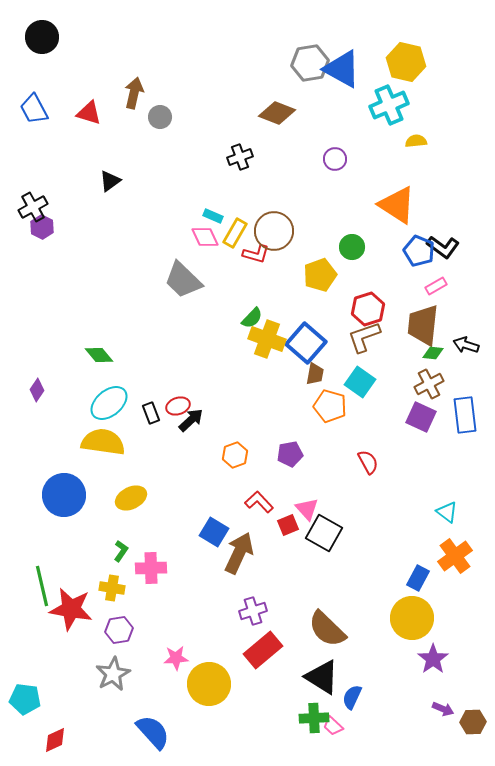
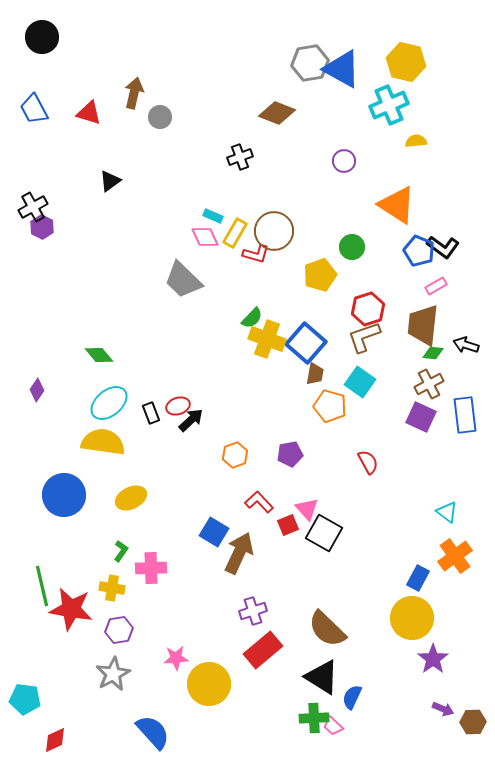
purple circle at (335, 159): moved 9 px right, 2 px down
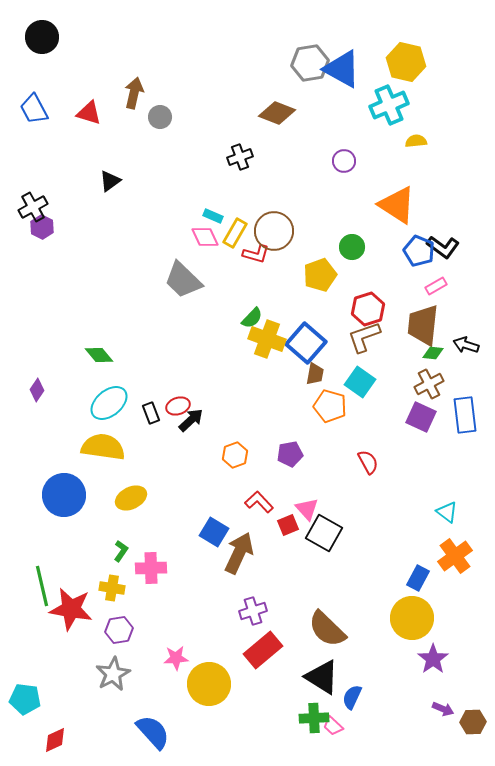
yellow semicircle at (103, 442): moved 5 px down
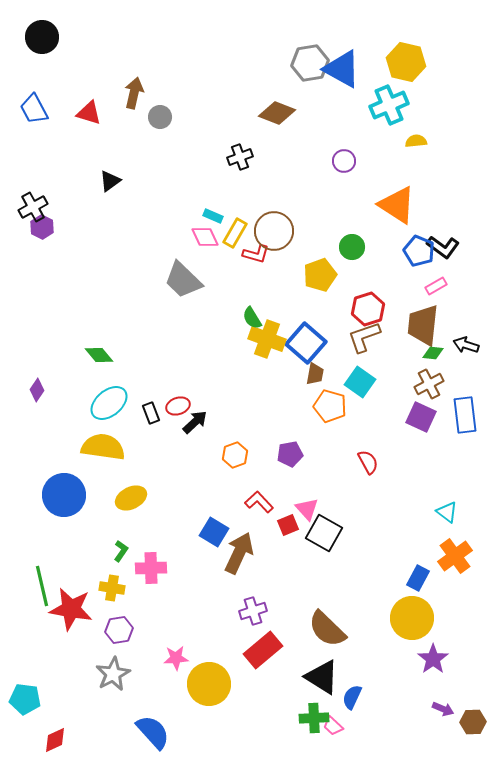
green semicircle at (252, 318): rotated 105 degrees clockwise
black arrow at (191, 420): moved 4 px right, 2 px down
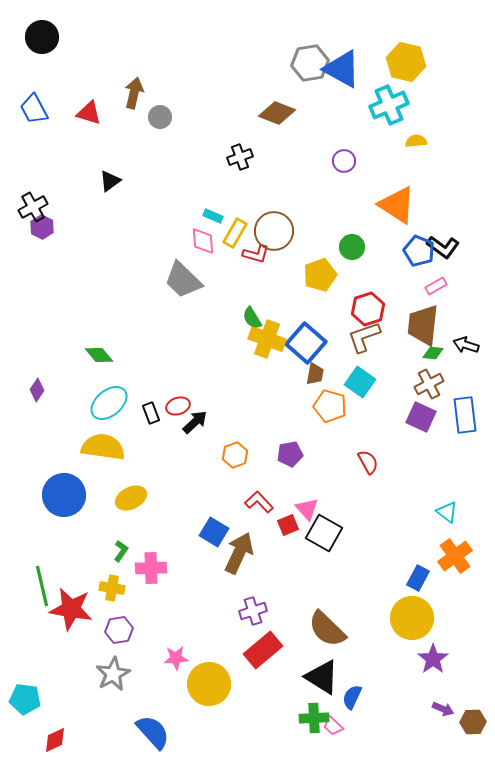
pink diamond at (205, 237): moved 2 px left, 4 px down; rotated 20 degrees clockwise
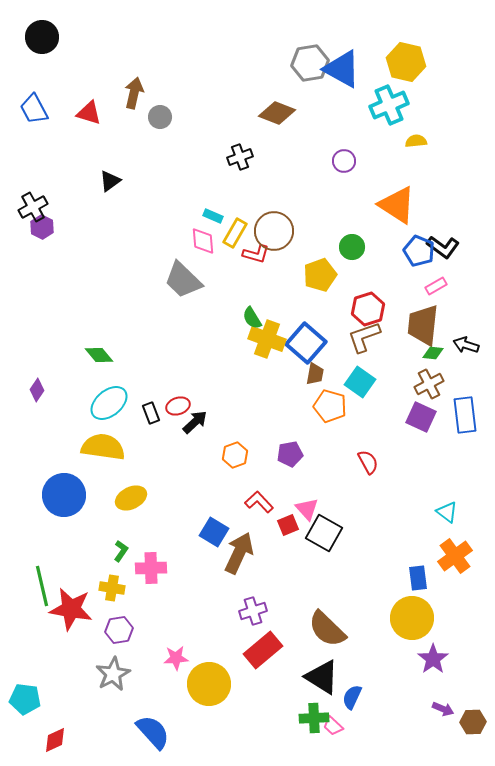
blue rectangle at (418, 578): rotated 35 degrees counterclockwise
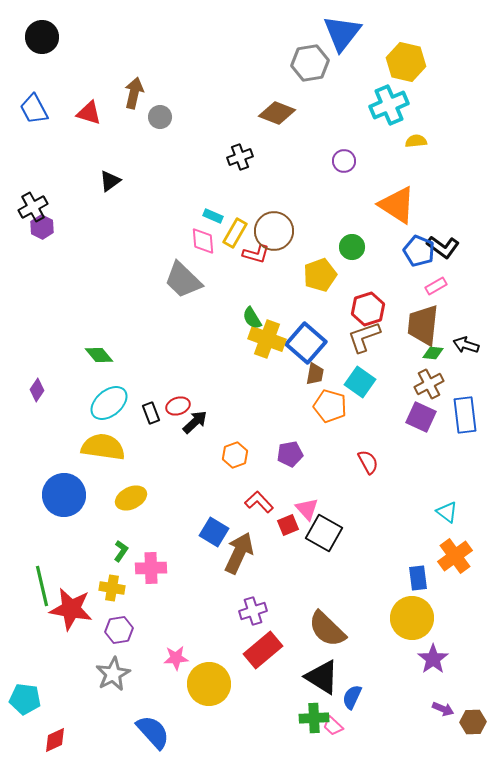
blue triangle at (342, 69): moved 36 px up; rotated 39 degrees clockwise
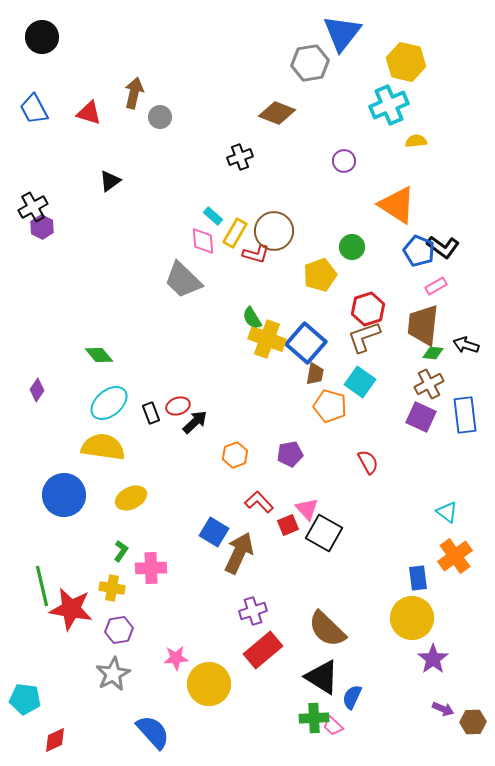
cyan rectangle at (213, 216): rotated 18 degrees clockwise
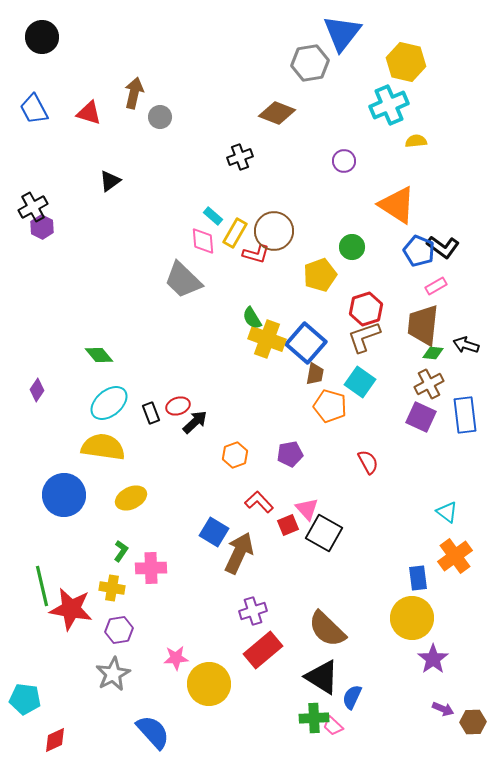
red hexagon at (368, 309): moved 2 px left
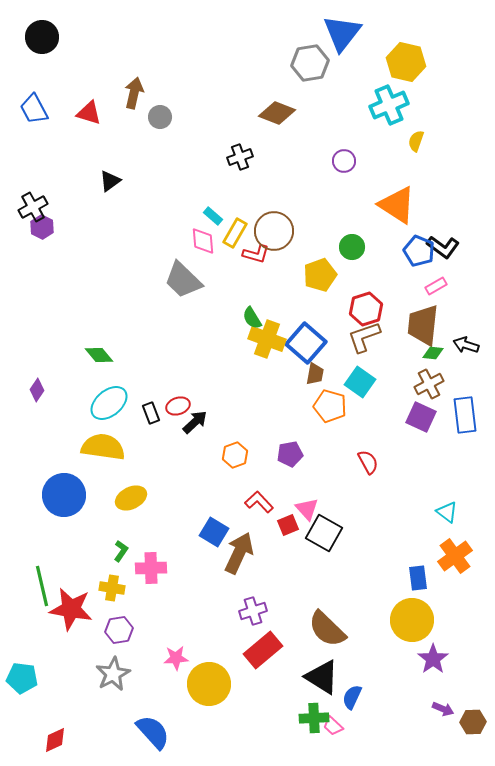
yellow semicircle at (416, 141): rotated 65 degrees counterclockwise
yellow circle at (412, 618): moved 2 px down
cyan pentagon at (25, 699): moved 3 px left, 21 px up
